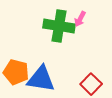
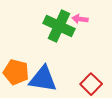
pink arrow: rotated 70 degrees clockwise
green cross: rotated 16 degrees clockwise
blue triangle: moved 2 px right
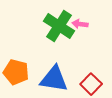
pink arrow: moved 5 px down
green cross: rotated 8 degrees clockwise
blue triangle: moved 11 px right
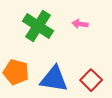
green cross: moved 21 px left
red square: moved 4 px up
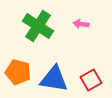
pink arrow: moved 1 px right
orange pentagon: moved 2 px right
red square: rotated 15 degrees clockwise
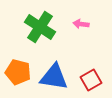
green cross: moved 2 px right, 1 px down
blue triangle: moved 2 px up
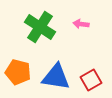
blue triangle: moved 2 px right
